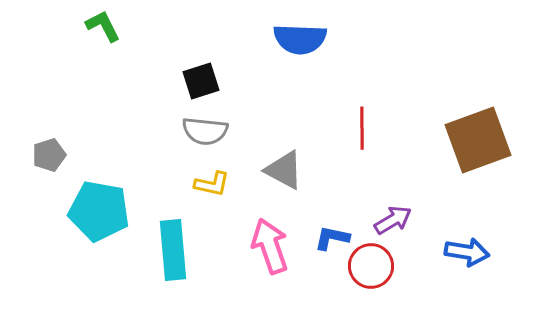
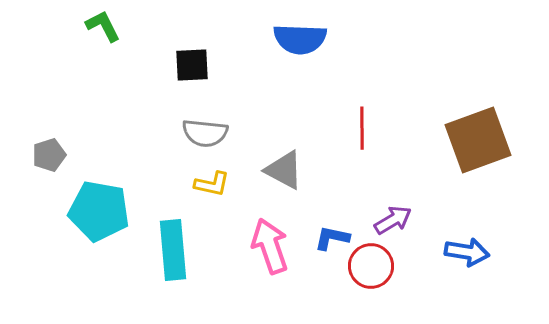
black square: moved 9 px left, 16 px up; rotated 15 degrees clockwise
gray semicircle: moved 2 px down
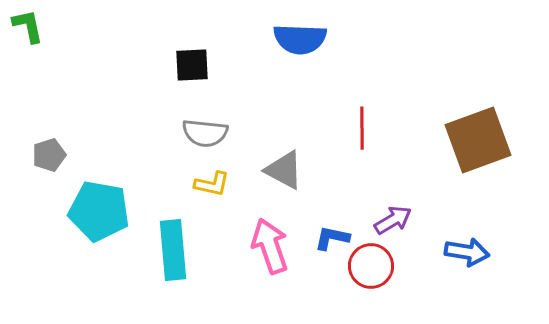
green L-shape: moved 75 px left; rotated 15 degrees clockwise
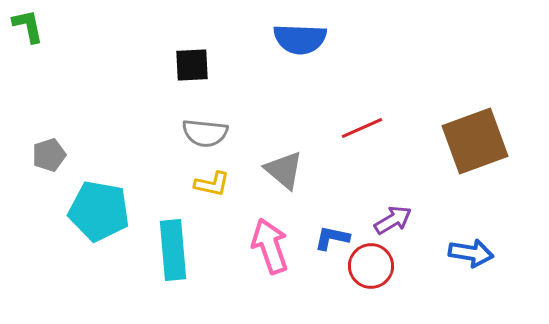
red line: rotated 66 degrees clockwise
brown square: moved 3 px left, 1 px down
gray triangle: rotated 12 degrees clockwise
blue arrow: moved 4 px right, 1 px down
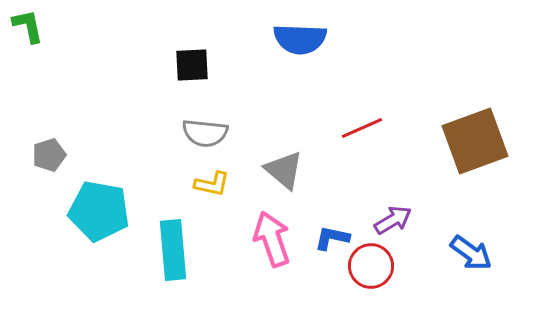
pink arrow: moved 2 px right, 7 px up
blue arrow: rotated 27 degrees clockwise
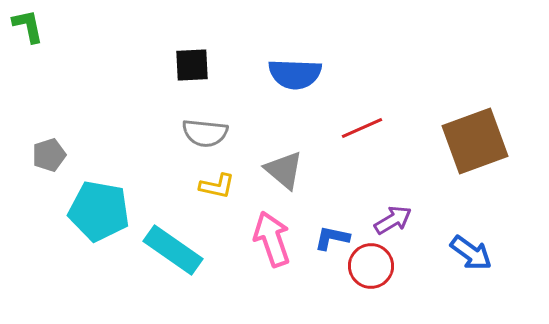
blue semicircle: moved 5 px left, 35 px down
yellow L-shape: moved 5 px right, 2 px down
cyan rectangle: rotated 50 degrees counterclockwise
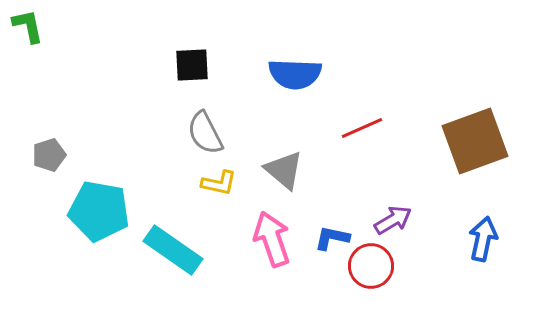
gray semicircle: rotated 57 degrees clockwise
yellow L-shape: moved 2 px right, 3 px up
blue arrow: moved 12 px right, 14 px up; rotated 114 degrees counterclockwise
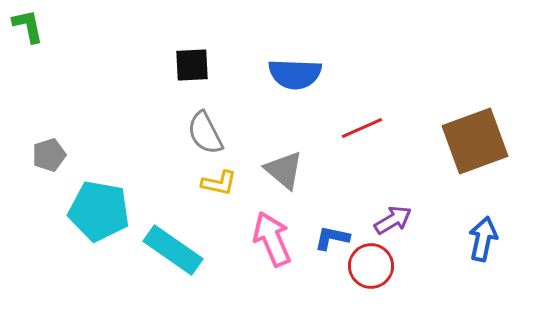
pink arrow: rotated 4 degrees counterclockwise
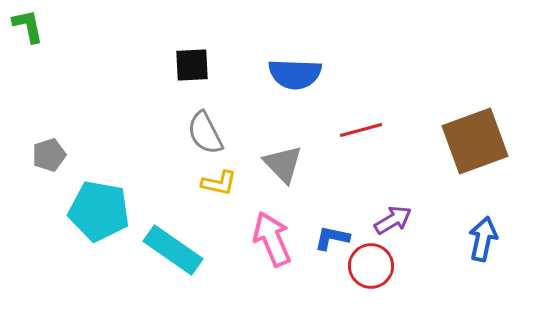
red line: moved 1 px left, 2 px down; rotated 9 degrees clockwise
gray triangle: moved 1 px left, 6 px up; rotated 6 degrees clockwise
